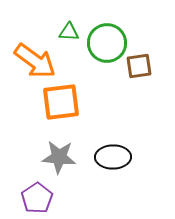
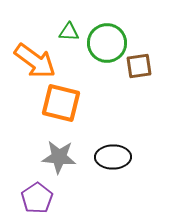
orange square: moved 1 px down; rotated 21 degrees clockwise
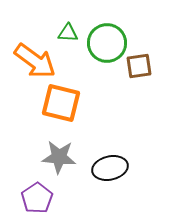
green triangle: moved 1 px left, 1 px down
black ellipse: moved 3 px left, 11 px down; rotated 12 degrees counterclockwise
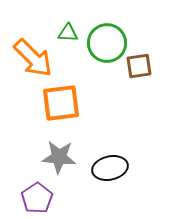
orange arrow: moved 2 px left, 3 px up; rotated 9 degrees clockwise
orange square: rotated 21 degrees counterclockwise
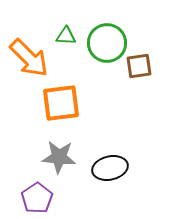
green triangle: moved 2 px left, 3 px down
orange arrow: moved 4 px left
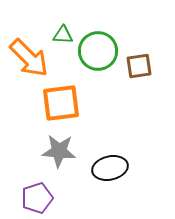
green triangle: moved 3 px left, 1 px up
green circle: moved 9 px left, 8 px down
gray star: moved 6 px up
purple pentagon: rotated 16 degrees clockwise
